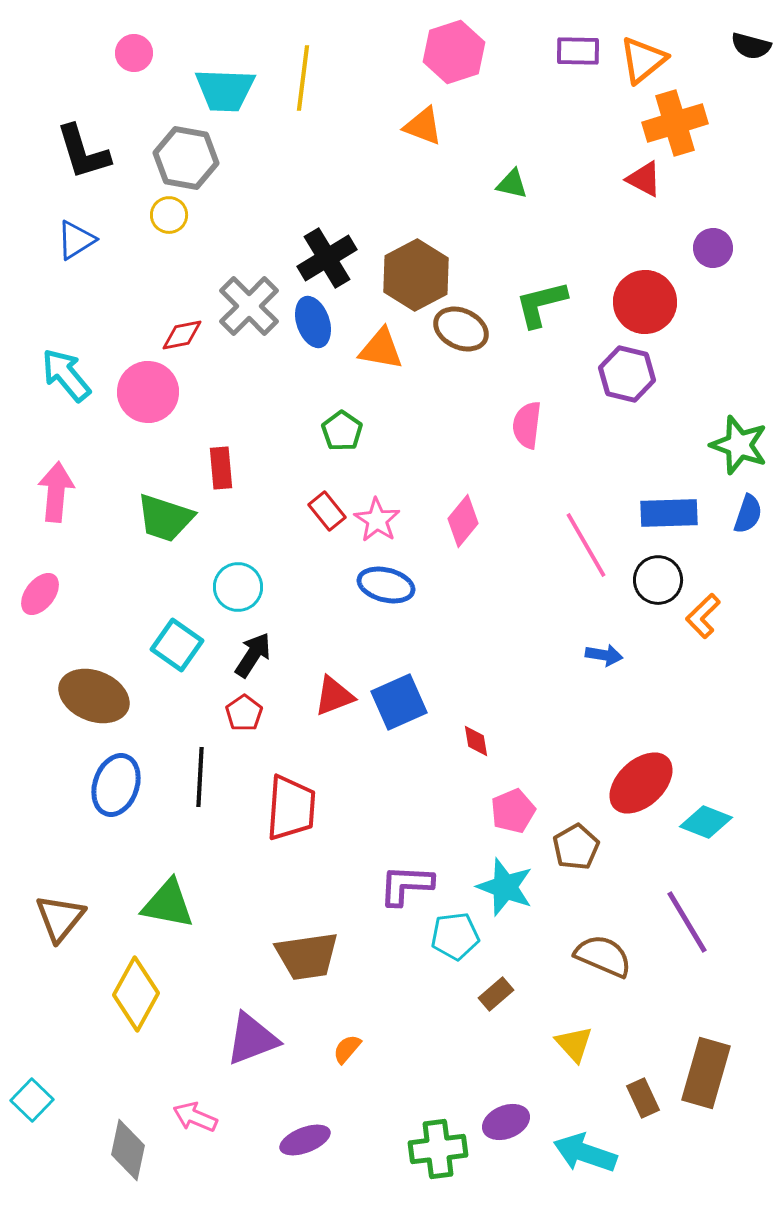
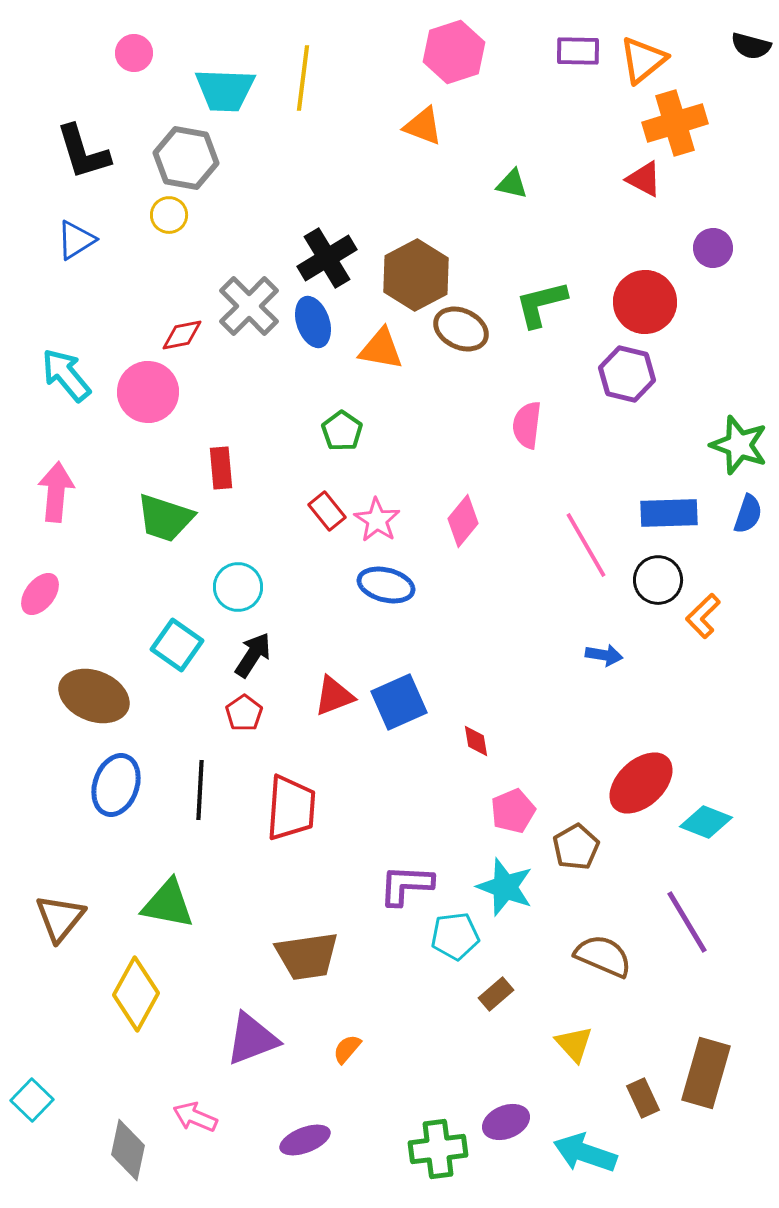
black line at (200, 777): moved 13 px down
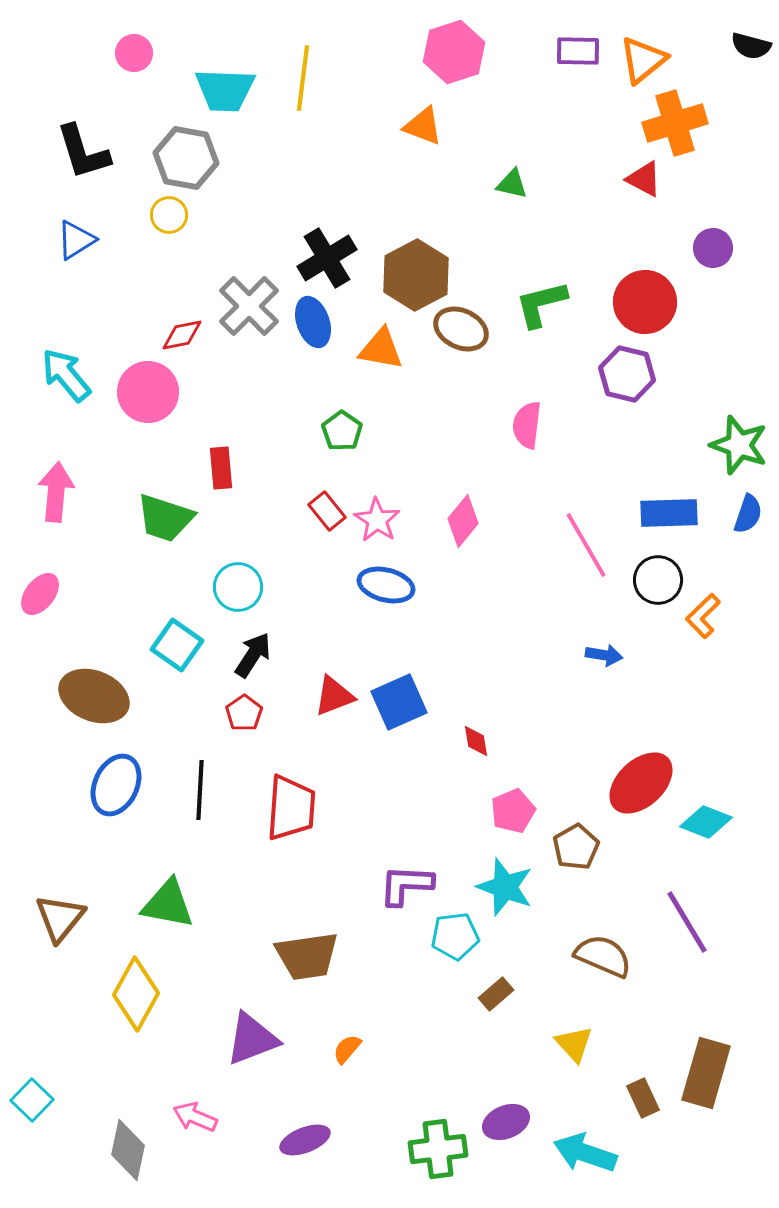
blue ellipse at (116, 785): rotated 6 degrees clockwise
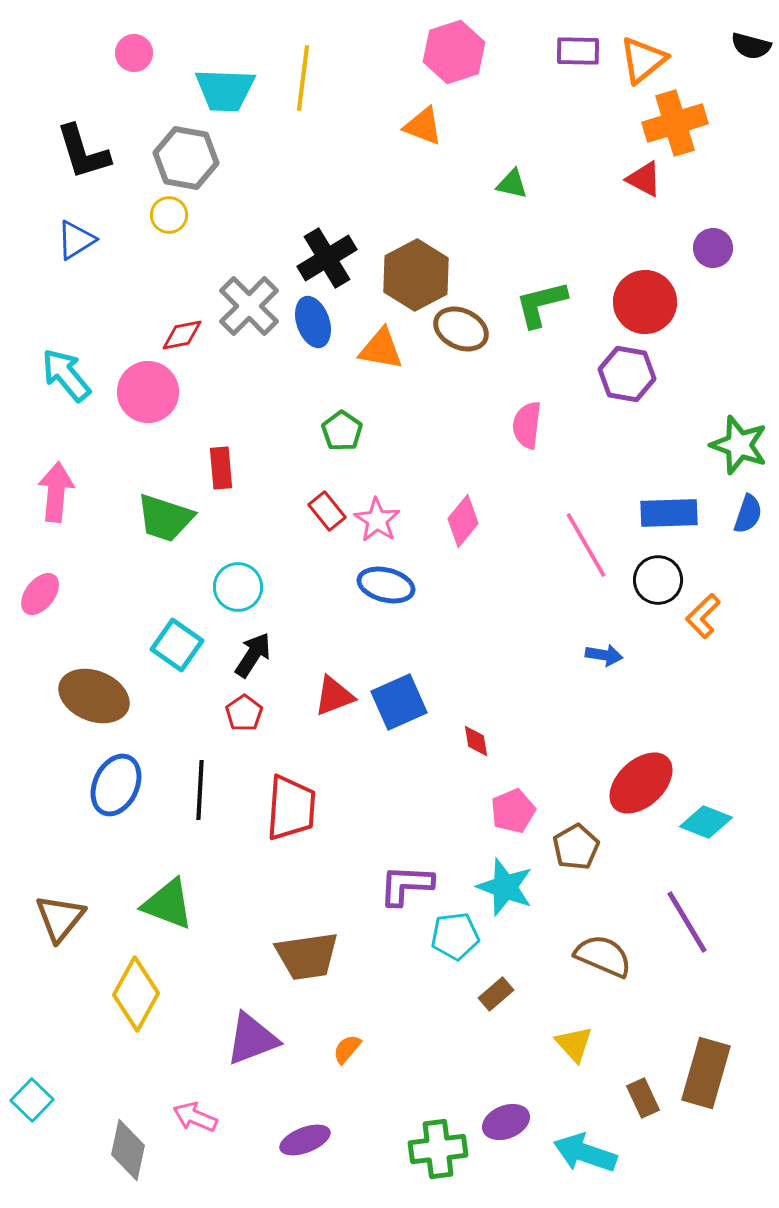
purple hexagon at (627, 374): rotated 4 degrees counterclockwise
green triangle at (168, 904): rotated 10 degrees clockwise
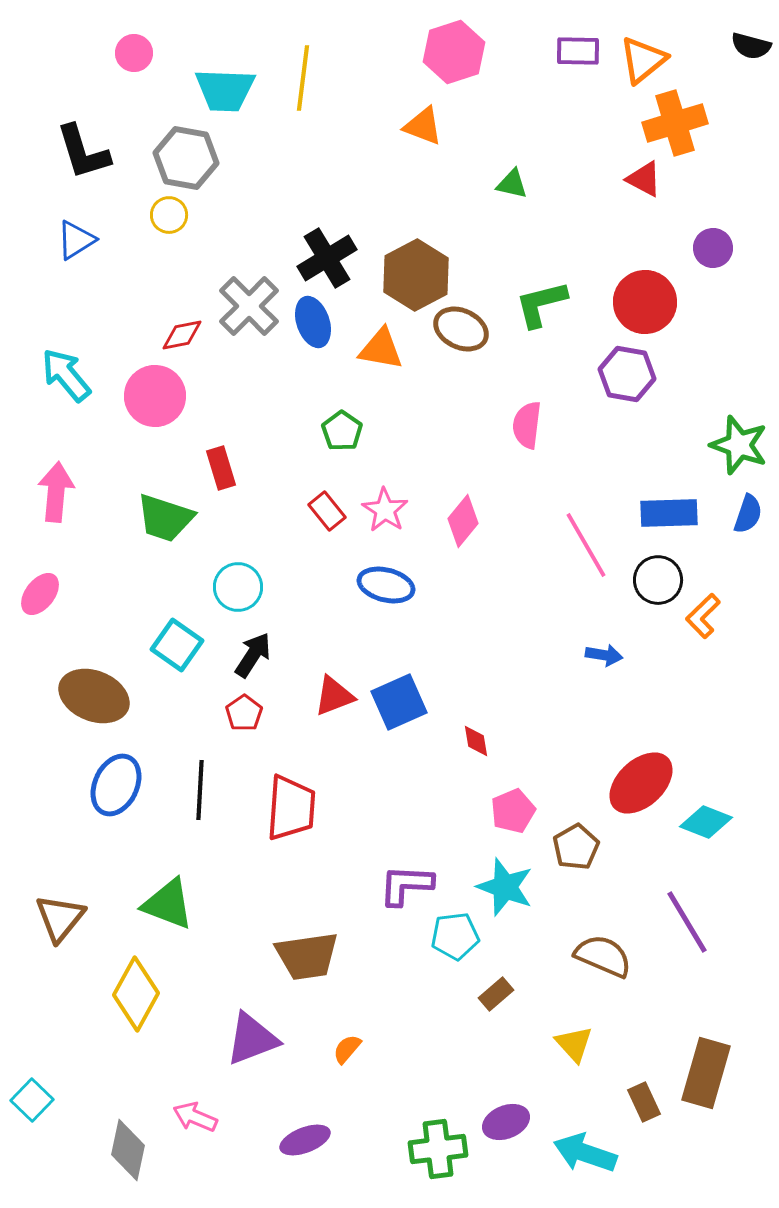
pink circle at (148, 392): moved 7 px right, 4 px down
red rectangle at (221, 468): rotated 12 degrees counterclockwise
pink star at (377, 520): moved 8 px right, 10 px up
brown rectangle at (643, 1098): moved 1 px right, 4 px down
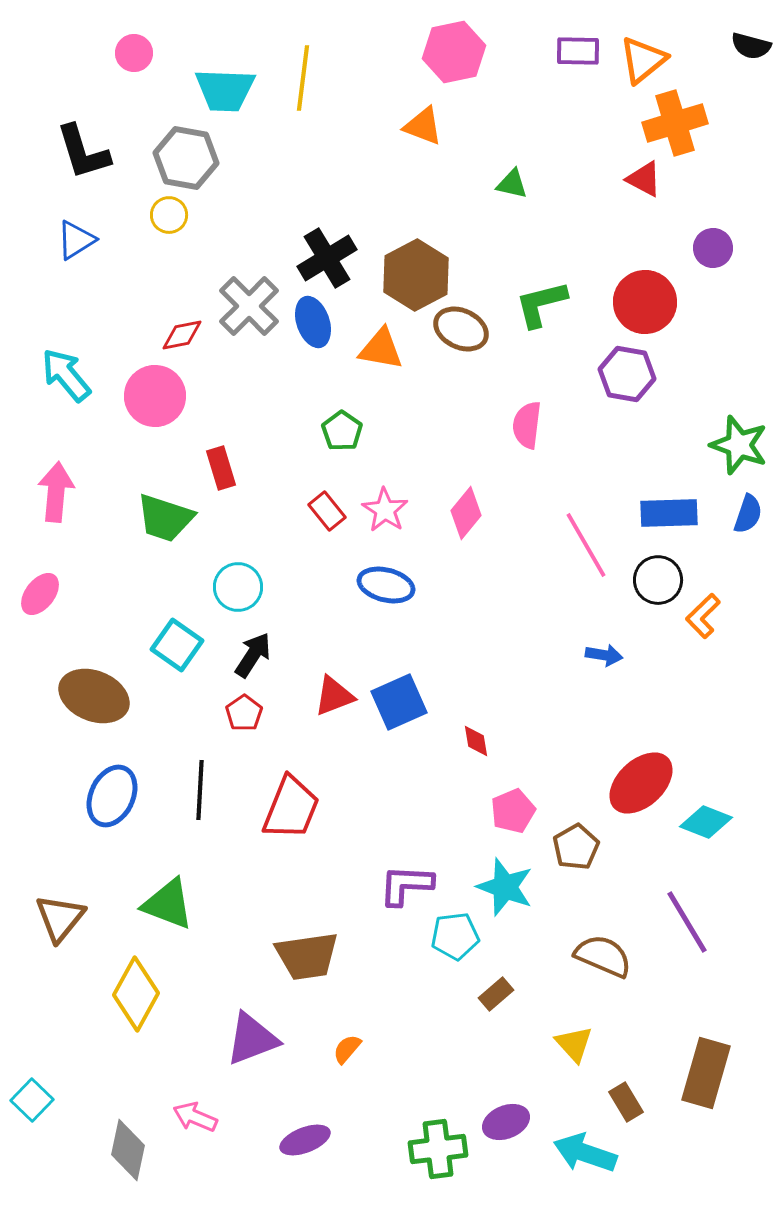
pink hexagon at (454, 52): rotated 6 degrees clockwise
pink diamond at (463, 521): moved 3 px right, 8 px up
blue ellipse at (116, 785): moved 4 px left, 11 px down
red trapezoid at (291, 808): rotated 18 degrees clockwise
brown rectangle at (644, 1102): moved 18 px left; rotated 6 degrees counterclockwise
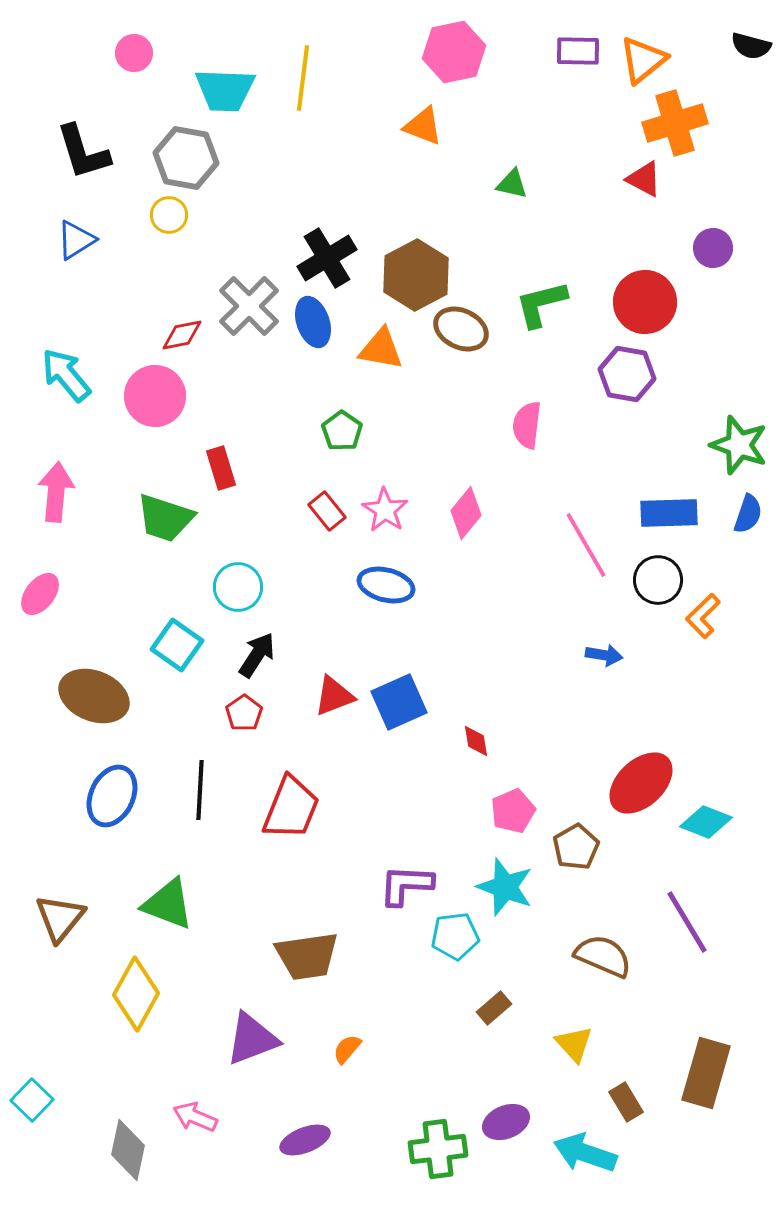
black arrow at (253, 655): moved 4 px right
brown rectangle at (496, 994): moved 2 px left, 14 px down
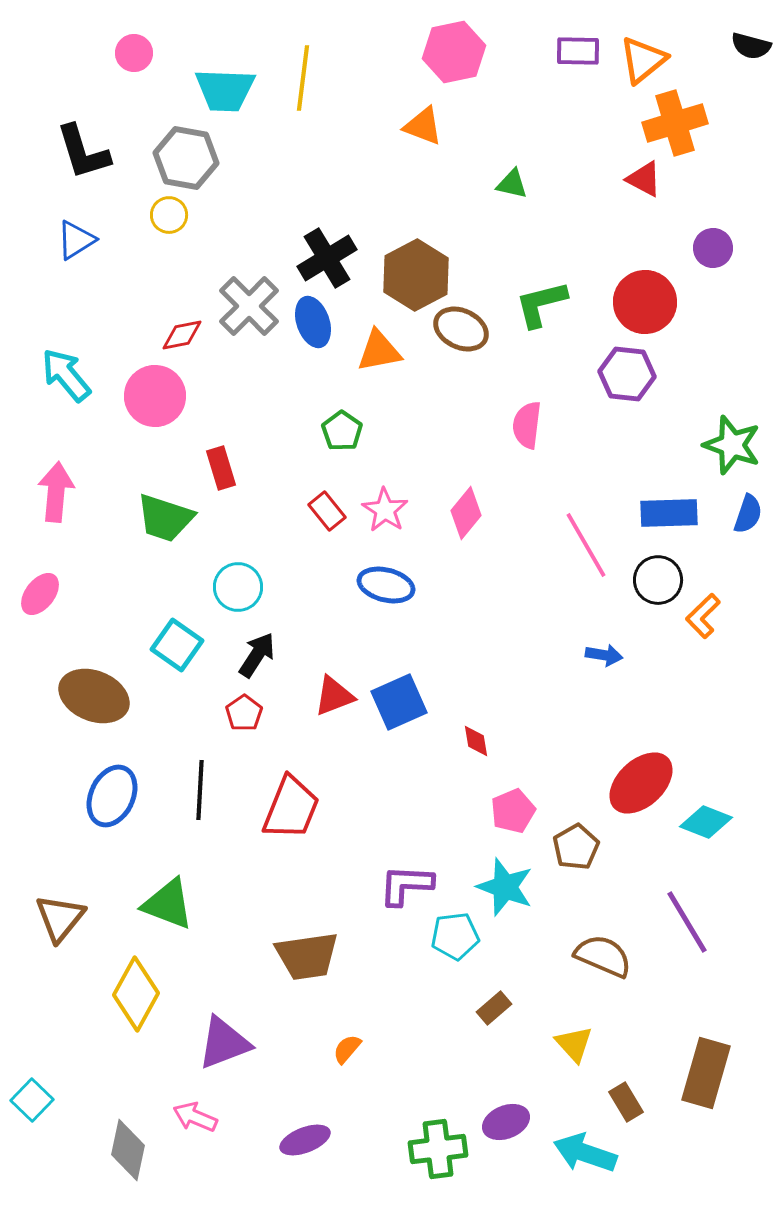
orange triangle at (381, 349): moved 2 px left, 2 px down; rotated 21 degrees counterclockwise
purple hexagon at (627, 374): rotated 4 degrees counterclockwise
green star at (739, 445): moved 7 px left
purple triangle at (252, 1039): moved 28 px left, 4 px down
